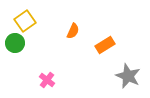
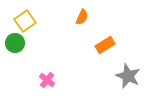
orange semicircle: moved 9 px right, 14 px up
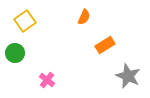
orange semicircle: moved 2 px right
green circle: moved 10 px down
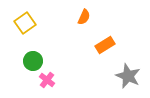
yellow square: moved 2 px down
green circle: moved 18 px right, 8 px down
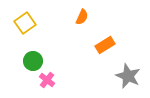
orange semicircle: moved 2 px left
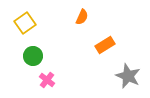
green circle: moved 5 px up
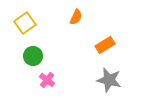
orange semicircle: moved 6 px left
gray star: moved 19 px left, 4 px down; rotated 10 degrees counterclockwise
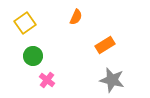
gray star: moved 3 px right
